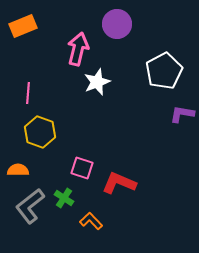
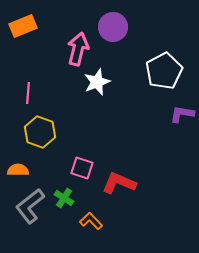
purple circle: moved 4 px left, 3 px down
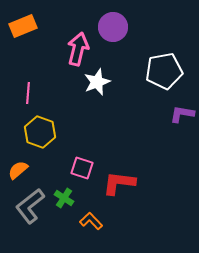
white pentagon: rotated 18 degrees clockwise
orange semicircle: rotated 40 degrees counterclockwise
red L-shape: rotated 16 degrees counterclockwise
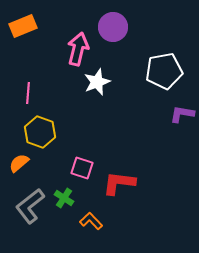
orange semicircle: moved 1 px right, 7 px up
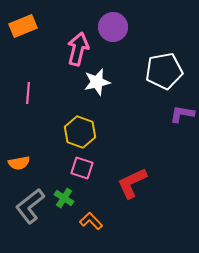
white star: rotated 8 degrees clockwise
yellow hexagon: moved 40 px right
orange semicircle: rotated 150 degrees counterclockwise
red L-shape: moved 13 px right; rotated 32 degrees counterclockwise
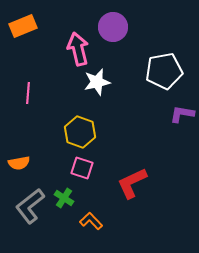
pink arrow: rotated 28 degrees counterclockwise
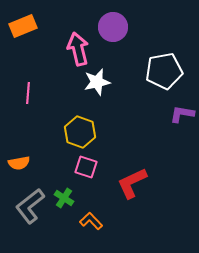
pink square: moved 4 px right, 1 px up
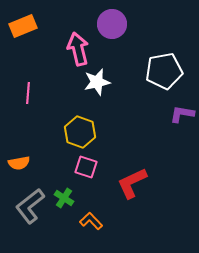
purple circle: moved 1 px left, 3 px up
